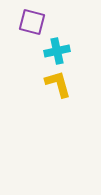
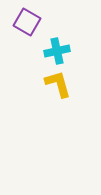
purple square: moved 5 px left; rotated 16 degrees clockwise
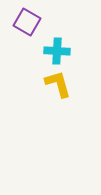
cyan cross: rotated 15 degrees clockwise
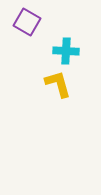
cyan cross: moved 9 px right
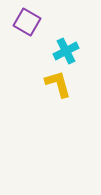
cyan cross: rotated 30 degrees counterclockwise
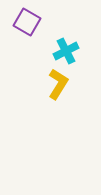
yellow L-shape: rotated 48 degrees clockwise
